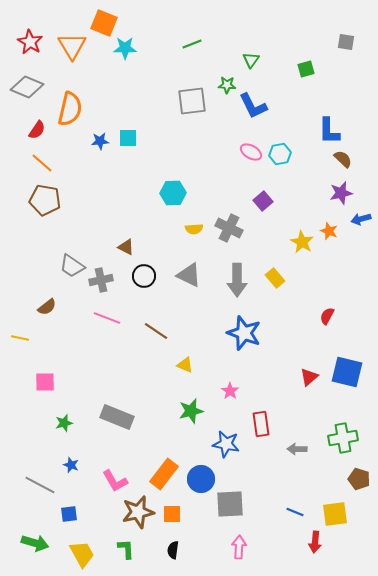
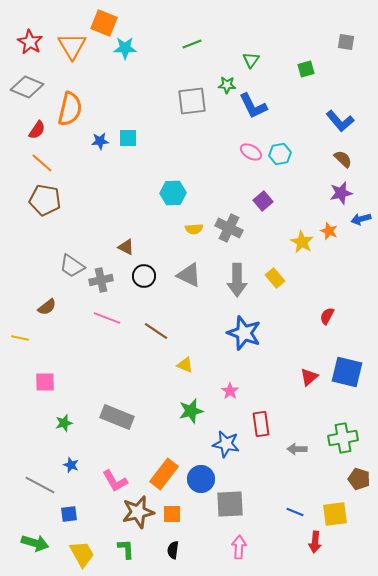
blue L-shape at (329, 131): moved 11 px right, 10 px up; rotated 40 degrees counterclockwise
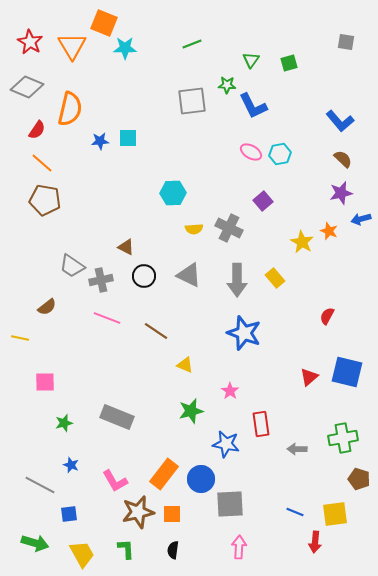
green square at (306, 69): moved 17 px left, 6 px up
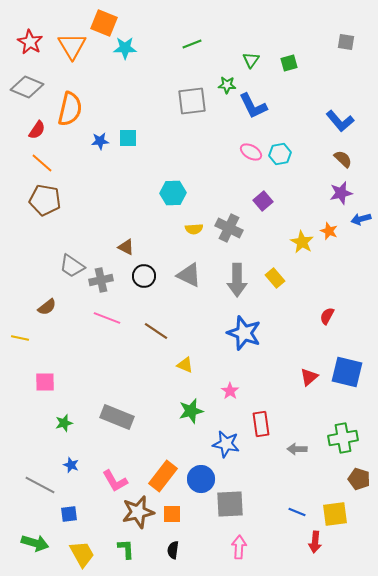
orange rectangle at (164, 474): moved 1 px left, 2 px down
blue line at (295, 512): moved 2 px right
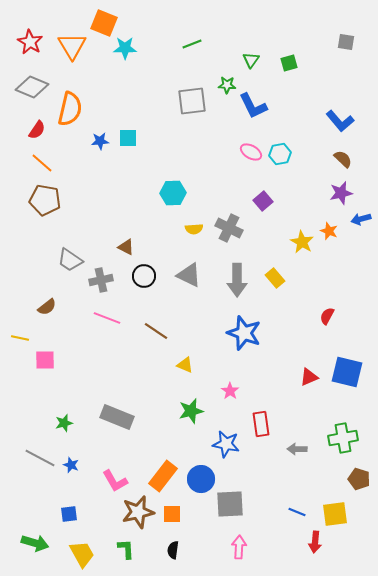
gray diamond at (27, 87): moved 5 px right
gray trapezoid at (72, 266): moved 2 px left, 6 px up
red triangle at (309, 377): rotated 18 degrees clockwise
pink square at (45, 382): moved 22 px up
gray line at (40, 485): moved 27 px up
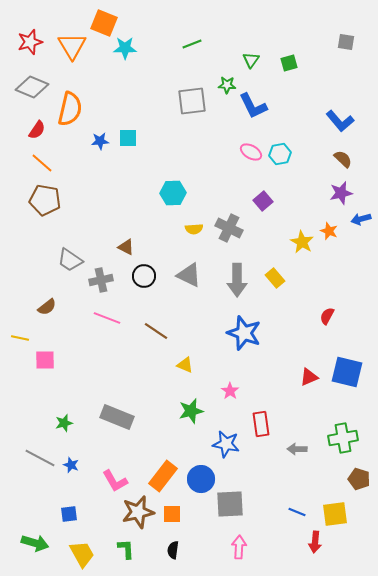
red star at (30, 42): rotated 25 degrees clockwise
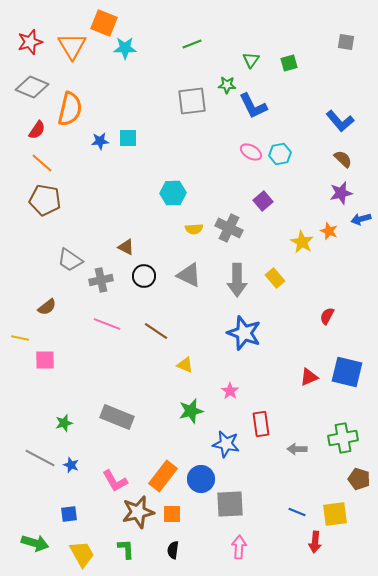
pink line at (107, 318): moved 6 px down
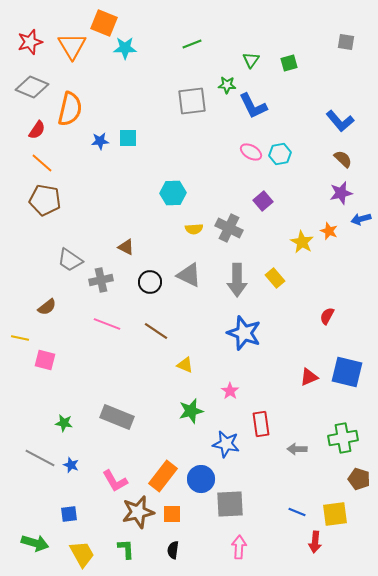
black circle at (144, 276): moved 6 px right, 6 px down
pink square at (45, 360): rotated 15 degrees clockwise
green star at (64, 423): rotated 24 degrees clockwise
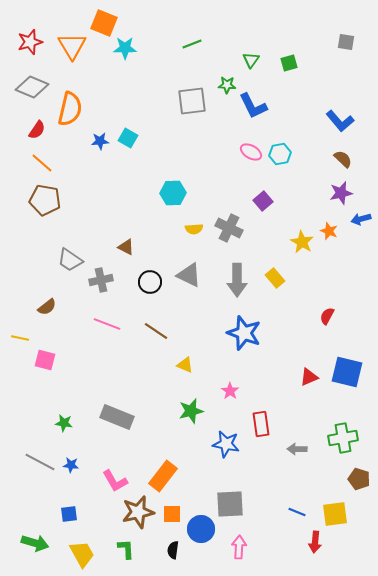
cyan square at (128, 138): rotated 30 degrees clockwise
gray line at (40, 458): moved 4 px down
blue star at (71, 465): rotated 14 degrees counterclockwise
blue circle at (201, 479): moved 50 px down
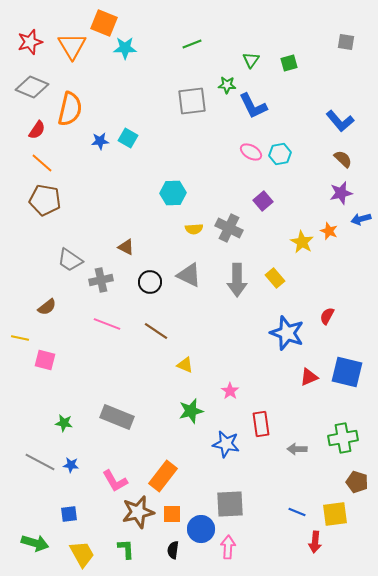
blue star at (244, 333): moved 43 px right
brown pentagon at (359, 479): moved 2 px left, 3 px down
pink arrow at (239, 547): moved 11 px left
